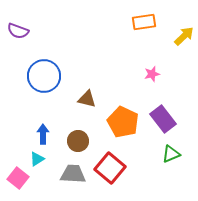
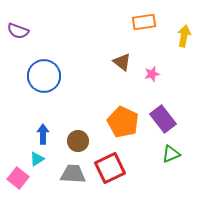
yellow arrow: rotated 35 degrees counterclockwise
brown triangle: moved 35 px right, 37 px up; rotated 24 degrees clockwise
red square: rotated 24 degrees clockwise
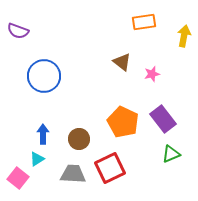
brown circle: moved 1 px right, 2 px up
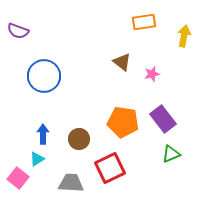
orange pentagon: rotated 16 degrees counterclockwise
gray trapezoid: moved 2 px left, 9 px down
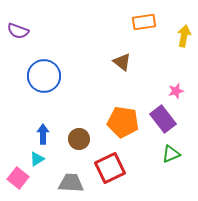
pink star: moved 24 px right, 17 px down
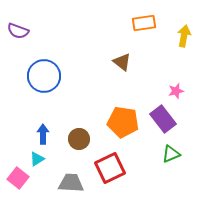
orange rectangle: moved 1 px down
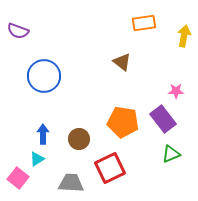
pink star: rotated 14 degrees clockwise
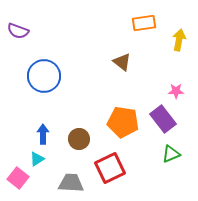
yellow arrow: moved 5 px left, 4 px down
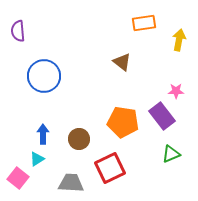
purple semicircle: rotated 65 degrees clockwise
purple rectangle: moved 1 px left, 3 px up
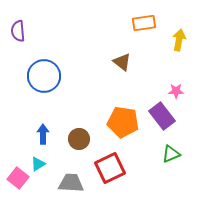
cyan triangle: moved 1 px right, 5 px down
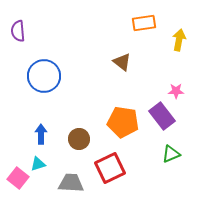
blue arrow: moved 2 px left
cyan triangle: rotated 14 degrees clockwise
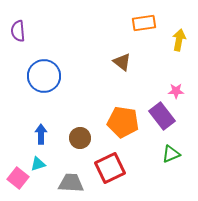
brown circle: moved 1 px right, 1 px up
